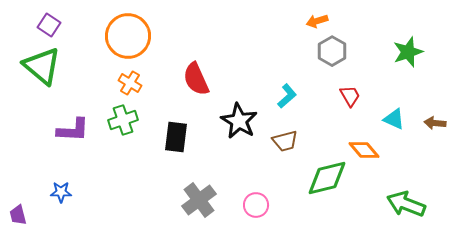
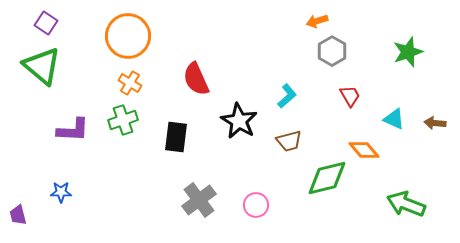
purple square: moved 3 px left, 2 px up
brown trapezoid: moved 4 px right
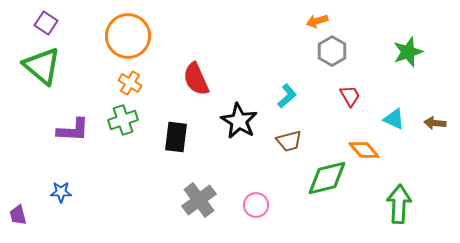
green arrow: moved 7 px left; rotated 72 degrees clockwise
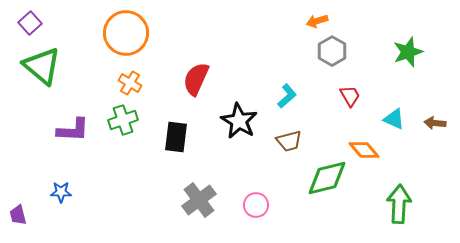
purple square: moved 16 px left; rotated 15 degrees clockwise
orange circle: moved 2 px left, 3 px up
red semicircle: rotated 48 degrees clockwise
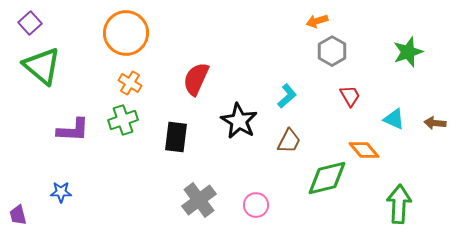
brown trapezoid: rotated 48 degrees counterclockwise
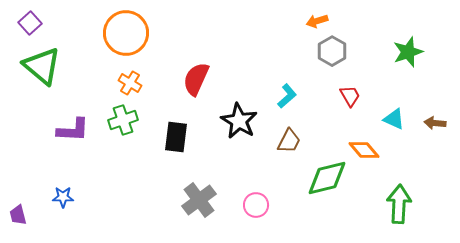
blue star: moved 2 px right, 5 px down
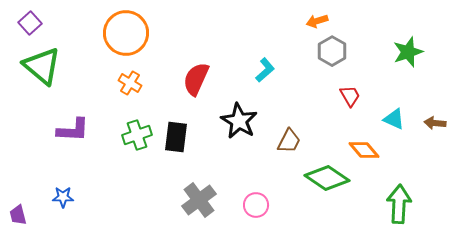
cyan L-shape: moved 22 px left, 26 px up
green cross: moved 14 px right, 15 px down
green diamond: rotated 48 degrees clockwise
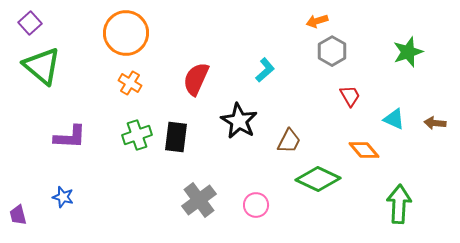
purple L-shape: moved 3 px left, 7 px down
green diamond: moved 9 px left, 1 px down; rotated 9 degrees counterclockwise
blue star: rotated 15 degrees clockwise
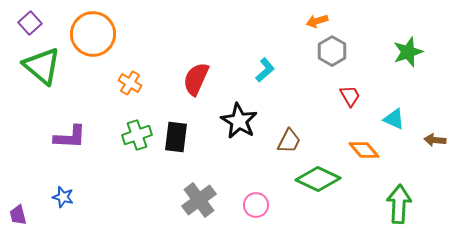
orange circle: moved 33 px left, 1 px down
brown arrow: moved 17 px down
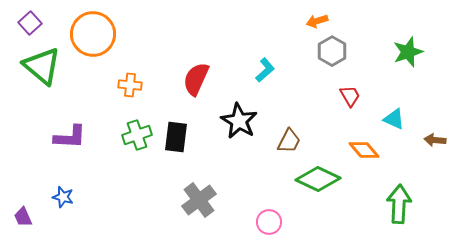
orange cross: moved 2 px down; rotated 25 degrees counterclockwise
pink circle: moved 13 px right, 17 px down
purple trapezoid: moved 5 px right, 2 px down; rotated 10 degrees counterclockwise
